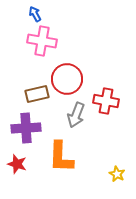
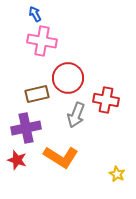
red circle: moved 1 px right, 1 px up
red cross: moved 1 px up
purple cross: rotated 8 degrees counterclockwise
orange L-shape: rotated 60 degrees counterclockwise
red star: moved 4 px up
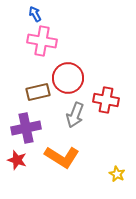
brown rectangle: moved 1 px right, 2 px up
gray arrow: moved 1 px left
orange L-shape: moved 1 px right
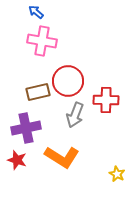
blue arrow: moved 1 px right, 2 px up; rotated 21 degrees counterclockwise
red circle: moved 3 px down
red cross: rotated 10 degrees counterclockwise
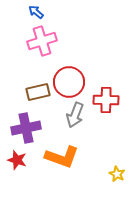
pink cross: rotated 28 degrees counterclockwise
red circle: moved 1 px right, 1 px down
orange L-shape: rotated 12 degrees counterclockwise
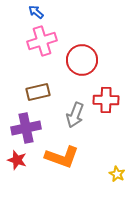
red circle: moved 13 px right, 22 px up
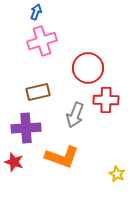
blue arrow: rotated 70 degrees clockwise
red circle: moved 6 px right, 8 px down
purple cross: rotated 8 degrees clockwise
red star: moved 3 px left, 2 px down
